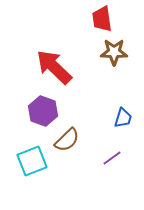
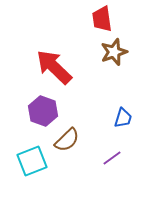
brown star: rotated 20 degrees counterclockwise
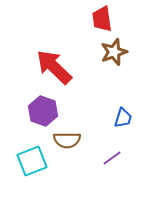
brown semicircle: rotated 44 degrees clockwise
